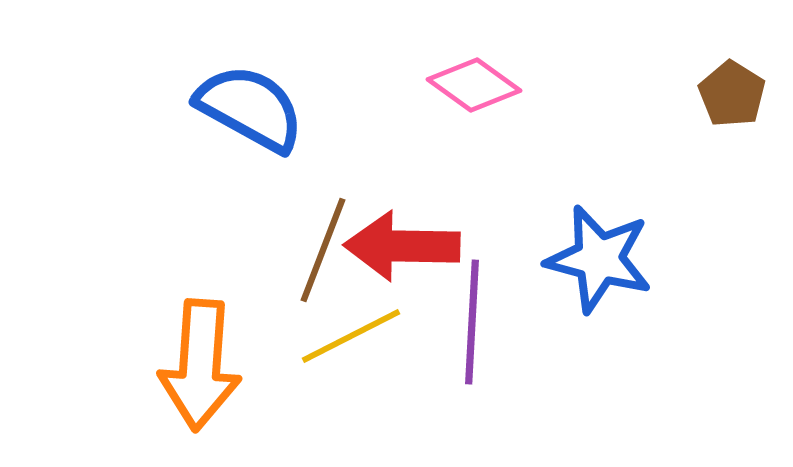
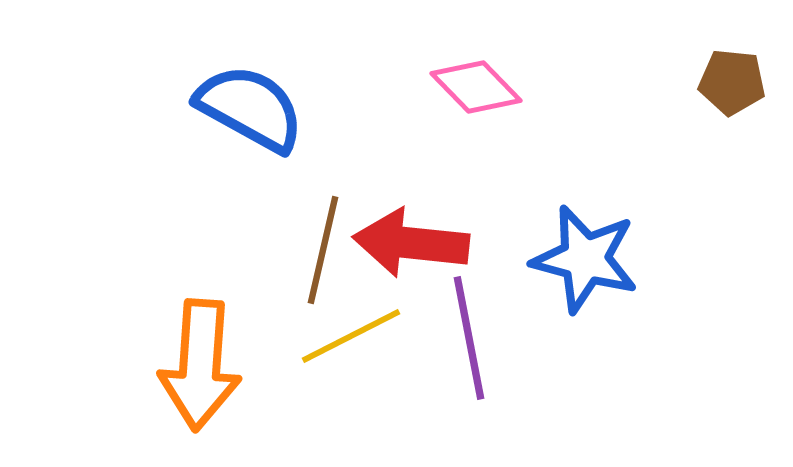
pink diamond: moved 2 px right, 2 px down; rotated 10 degrees clockwise
brown pentagon: moved 12 px up; rotated 26 degrees counterclockwise
red arrow: moved 9 px right, 3 px up; rotated 5 degrees clockwise
brown line: rotated 8 degrees counterclockwise
blue star: moved 14 px left
purple line: moved 3 px left, 16 px down; rotated 14 degrees counterclockwise
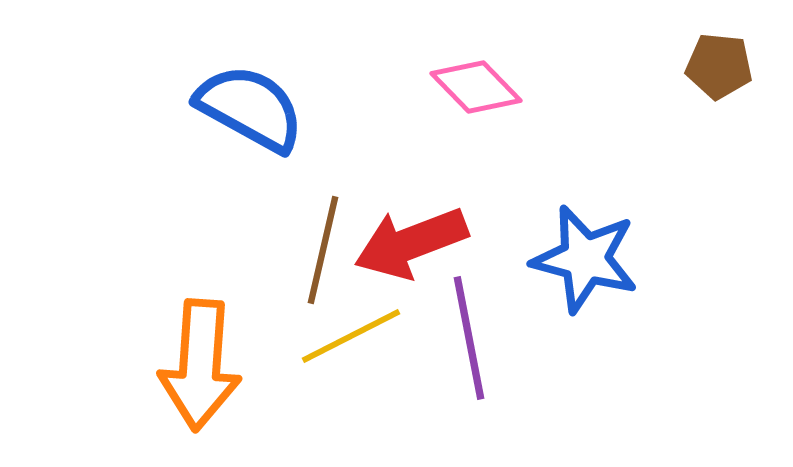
brown pentagon: moved 13 px left, 16 px up
red arrow: rotated 27 degrees counterclockwise
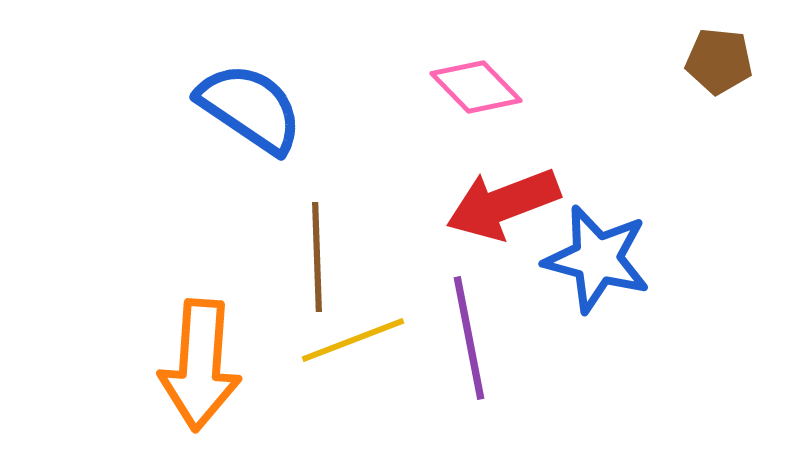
brown pentagon: moved 5 px up
blue semicircle: rotated 5 degrees clockwise
red arrow: moved 92 px right, 39 px up
brown line: moved 6 px left, 7 px down; rotated 15 degrees counterclockwise
blue star: moved 12 px right
yellow line: moved 2 px right, 4 px down; rotated 6 degrees clockwise
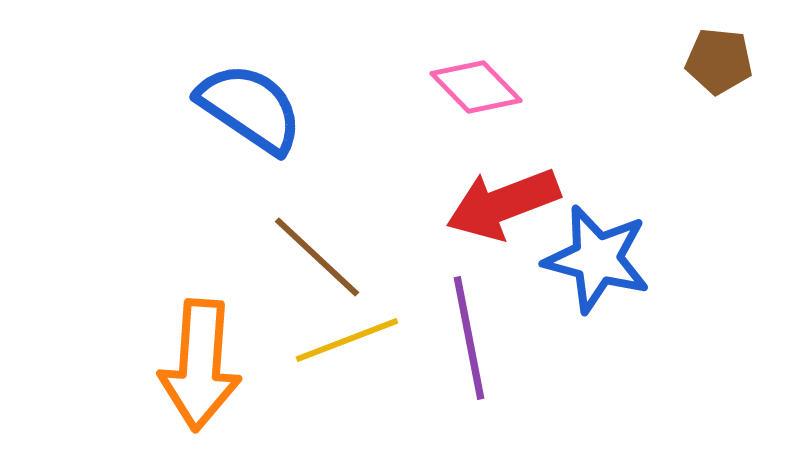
brown line: rotated 45 degrees counterclockwise
yellow line: moved 6 px left
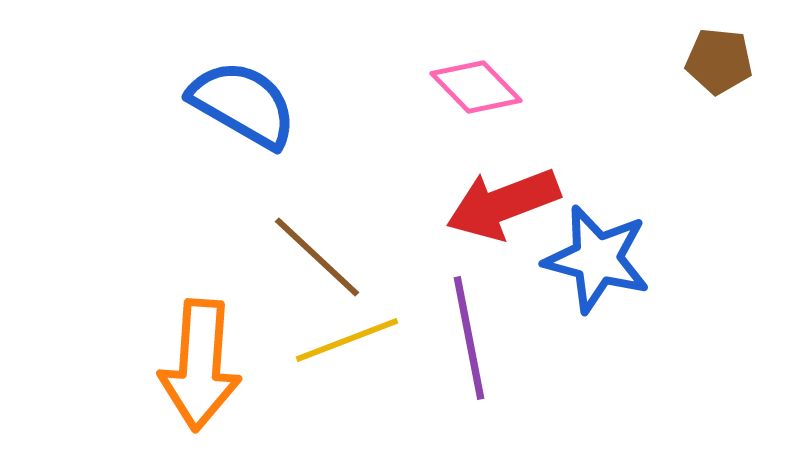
blue semicircle: moved 7 px left, 4 px up; rotated 4 degrees counterclockwise
